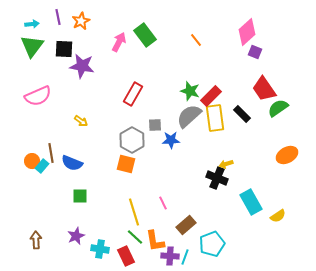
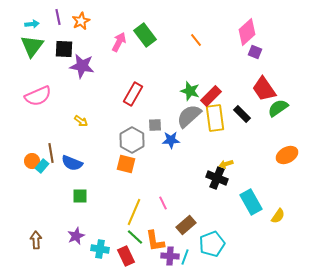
yellow line at (134, 212): rotated 40 degrees clockwise
yellow semicircle at (278, 216): rotated 21 degrees counterclockwise
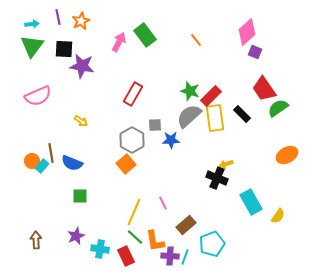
orange square at (126, 164): rotated 36 degrees clockwise
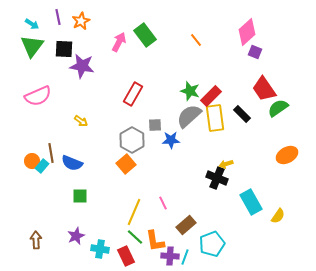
cyan arrow at (32, 24): rotated 40 degrees clockwise
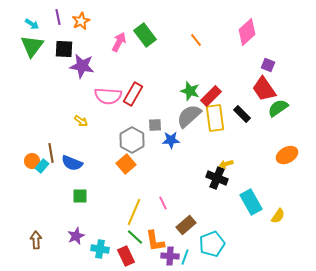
purple square at (255, 52): moved 13 px right, 13 px down
pink semicircle at (38, 96): moved 70 px right; rotated 28 degrees clockwise
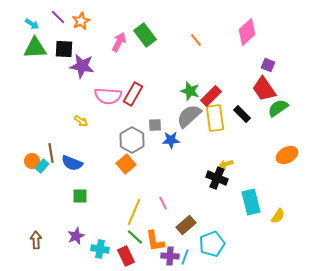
purple line at (58, 17): rotated 35 degrees counterclockwise
green triangle at (32, 46): moved 3 px right, 2 px down; rotated 50 degrees clockwise
cyan rectangle at (251, 202): rotated 15 degrees clockwise
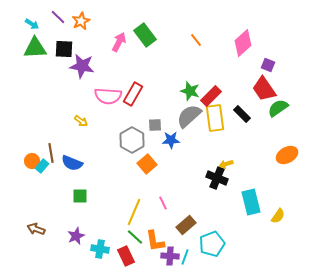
pink diamond at (247, 32): moved 4 px left, 11 px down
orange square at (126, 164): moved 21 px right
brown arrow at (36, 240): moved 11 px up; rotated 66 degrees counterclockwise
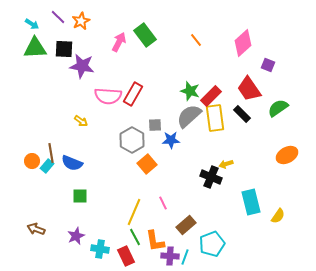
red trapezoid at (264, 89): moved 15 px left
cyan rectangle at (42, 166): moved 5 px right
black cross at (217, 178): moved 6 px left, 1 px up
green line at (135, 237): rotated 18 degrees clockwise
